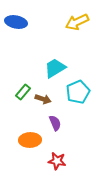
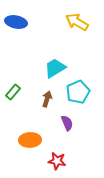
yellow arrow: rotated 55 degrees clockwise
green rectangle: moved 10 px left
brown arrow: moved 4 px right; rotated 91 degrees counterclockwise
purple semicircle: moved 12 px right
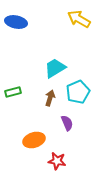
yellow arrow: moved 2 px right, 3 px up
green rectangle: rotated 35 degrees clockwise
brown arrow: moved 3 px right, 1 px up
orange ellipse: moved 4 px right; rotated 15 degrees counterclockwise
